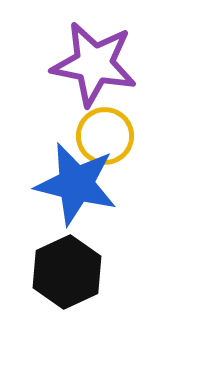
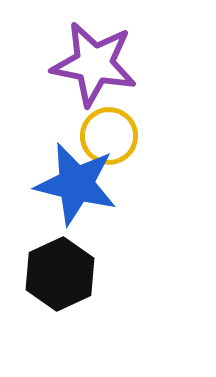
yellow circle: moved 4 px right
black hexagon: moved 7 px left, 2 px down
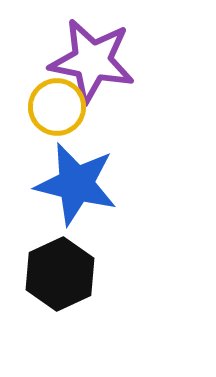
purple star: moved 2 px left, 3 px up
yellow circle: moved 52 px left, 29 px up
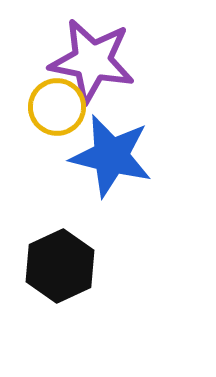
blue star: moved 35 px right, 28 px up
black hexagon: moved 8 px up
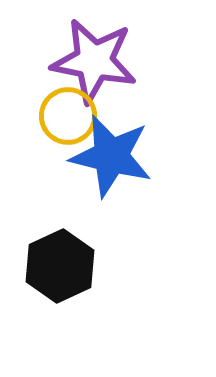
purple star: moved 2 px right
yellow circle: moved 11 px right, 9 px down
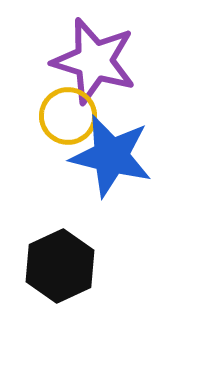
purple star: rotated 6 degrees clockwise
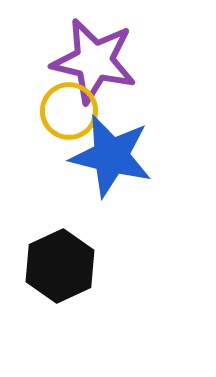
purple star: rotated 4 degrees counterclockwise
yellow circle: moved 1 px right, 5 px up
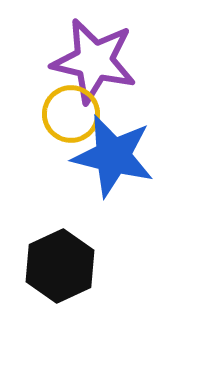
yellow circle: moved 2 px right, 3 px down
blue star: moved 2 px right
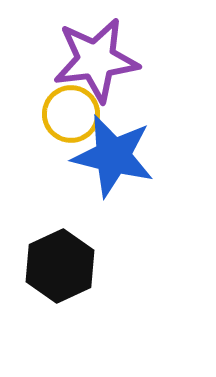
purple star: moved 2 px right, 1 px up; rotated 20 degrees counterclockwise
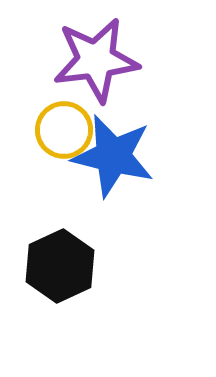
yellow circle: moved 7 px left, 16 px down
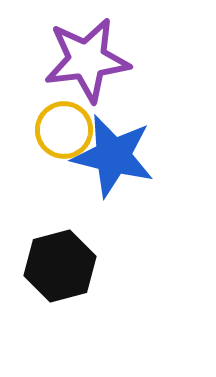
purple star: moved 9 px left
black hexagon: rotated 10 degrees clockwise
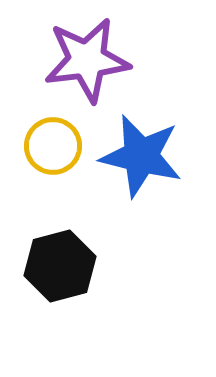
yellow circle: moved 11 px left, 16 px down
blue star: moved 28 px right
